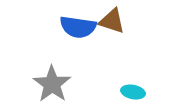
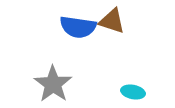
gray star: moved 1 px right
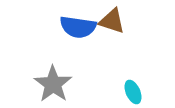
cyan ellipse: rotated 55 degrees clockwise
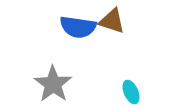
cyan ellipse: moved 2 px left
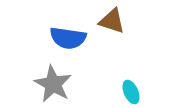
blue semicircle: moved 10 px left, 11 px down
gray star: rotated 6 degrees counterclockwise
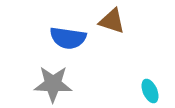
gray star: rotated 27 degrees counterclockwise
cyan ellipse: moved 19 px right, 1 px up
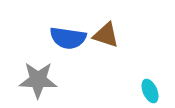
brown triangle: moved 6 px left, 14 px down
gray star: moved 15 px left, 4 px up
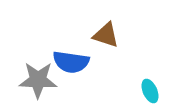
blue semicircle: moved 3 px right, 24 px down
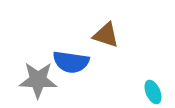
cyan ellipse: moved 3 px right, 1 px down
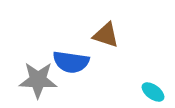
cyan ellipse: rotated 30 degrees counterclockwise
